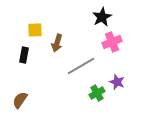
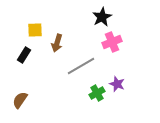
black rectangle: rotated 21 degrees clockwise
purple star: moved 2 px down
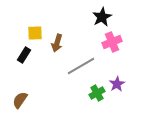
yellow square: moved 3 px down
purple star: rotated 21 degrees clockwise
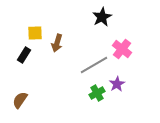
pink cross: moved 10 px right, 7 px down; rotated 30 degrees counterclockwise
gray line: moved 13 px right, 1 px up
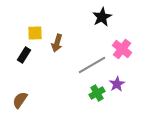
gray line: moved 2 px left
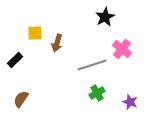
black star: moved 3 px right
black rectangle: moved 9 px left, 5 px down; rotated 14 degrees clockwise
gray line: rotated 12 degrees clockwise
purple star: moved 13 px right, 18 px down; rotated 21 degrees counterclockwise
brown semicircle: moved 1 px right, 1 px up
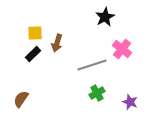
black rectangle: moved 18 px right, 6 px up
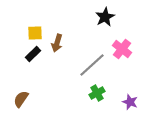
gray line: rotated 24 degrees counterclockwise
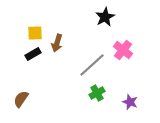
pink cross: moved 1 px right, 1 px down
black rectangle: rotated 14 degrees clockwise
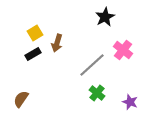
yellow square: rotated 28 degrees counterclockwise
green cross: rotated 21 degrees counterclockwise
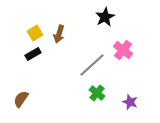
brown arrow: moved 2 px right, 9 px up
